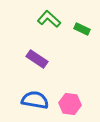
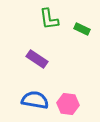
green L-shape: rotated 140 degrees counterclockwise
pink hexagon: moved 2 px left
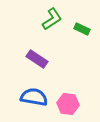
green L-shape: moved 3 px right; rotated 115 degrees counterclockwise
blue semicircle: moved 1 px left, 3 px up
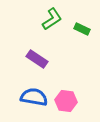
pink hexagon: moved 2 px left, 3 px up
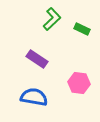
green L-shape: rotated 10 degrees counterclockwise
pink hexagon: moved 13 px right, 18 px up
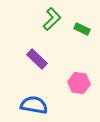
purple rectangle: rotated 10 degrees clockwise
blue semicircle: moved 8 px down
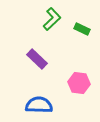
blue semicircle: moved 5 px right; rotated 8 degrees counterclockwise
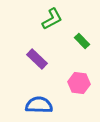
green L-shape: rotated 15 degrees clockwise
green rectangle: moved 12 px down; rotated 21 degrees clockwise
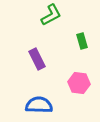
green L-shape: moved 1 px left, 4 px up
green rectangle: rotated 28 degrees clockwise
purple rectangle: rotated 20 degrees clockwise
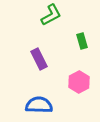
purple rectangle: moved 2 px right
pink hexagon: moved 1 px up; rotated 25 degrees clockwise
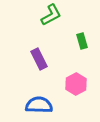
pink hexagon: moved 3 px left, 2 px down
